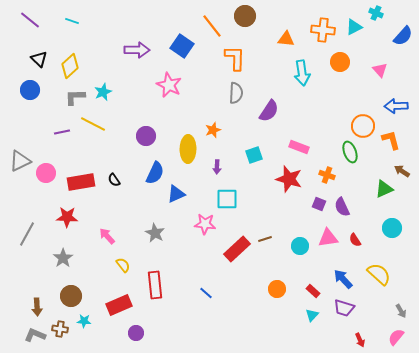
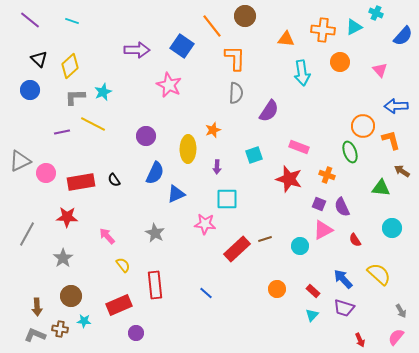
green triangle at (384, 189): moved 3 px left, 1 px up; rotated 30 degrees clockwise
pink triangle at (328, 238): moved 5 px left, 8 px up; rotated 20 degrees counterclockwise
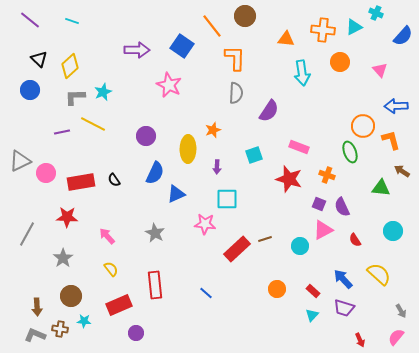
cyan circle at (392, 228): moved 1 px right, 3 px down
yellow semicircle at (123, 265): moved 12 px left, 4 px down
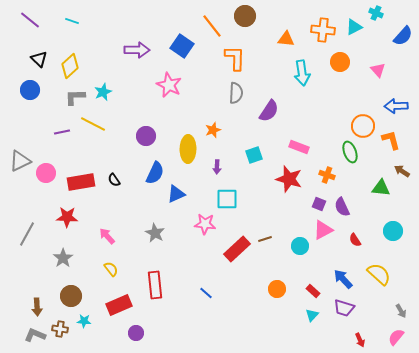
pink triangle at (380, 70): moved 2 px left
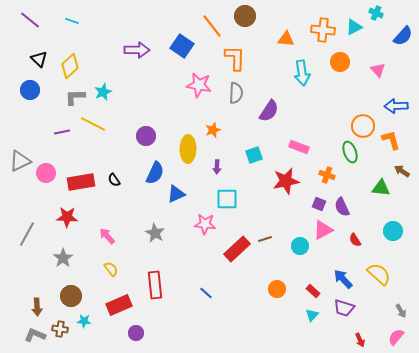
pink star at (169, 85): moved 30 px right; rotated 15 degrees counterclockwise
red star at (289, 179): moved 3 px left, 2 px down; rotated 28 degrees counterclockwise
